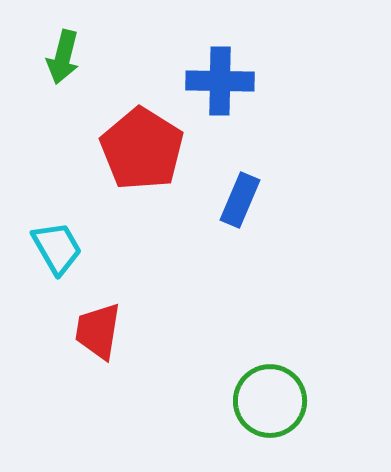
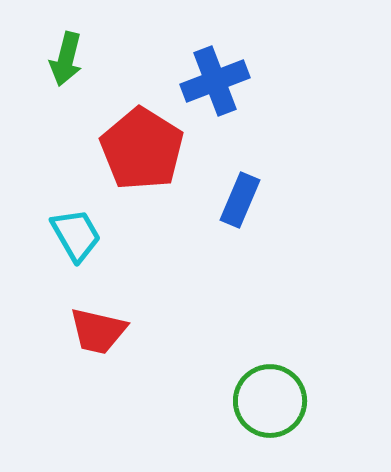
green arrow: moved 3 px right, 2 px down
blue cross: moved 5 px left; rotated 22 degrees counterclockwise
cyan trapezoid: moved 19 px right, 13 px up
red trapezoid: rotated 86 degrees counterclockwise
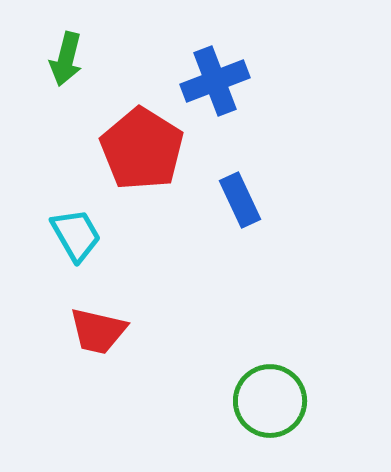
blue rectangle: rotated 48 degrees counterclockwise
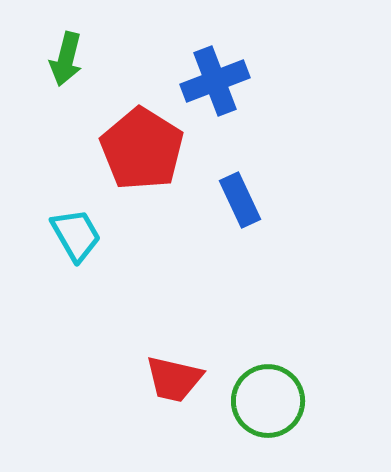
red trapezoid: moved 76 px right, 48 px down
green circle: moved 2 px left
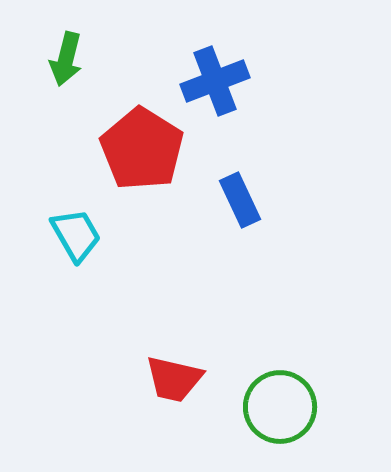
green circle: moved 12 px right, 6 px down
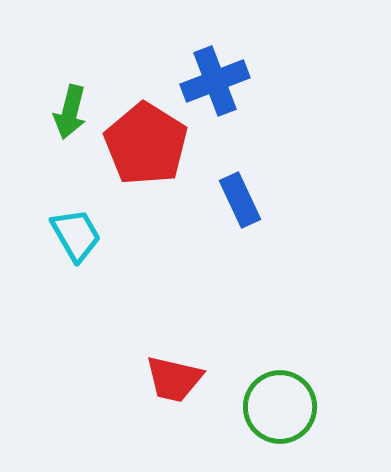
green arrow: moved 4 px right, 53 px down
red pentagon: moved 4 px right, 5 px up
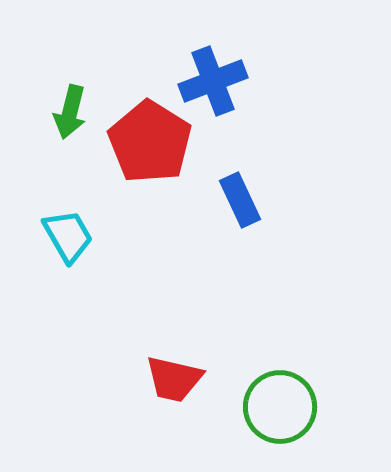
blue cross: moved 2 px left
red pentagon: moved 4 px right, 2 px up
cyan trapezoid: moved 8 px left, 1 px down
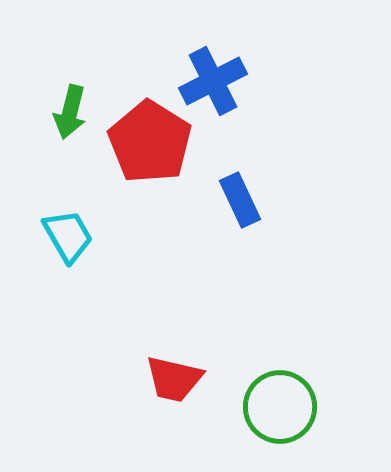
blue cross: rotated 6 degrees counterclockwise
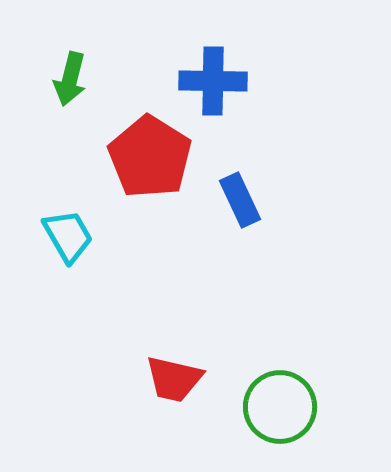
blue cross: rotated 28 degrees clockwise
green arrow: moved 33 px up
red pentagon: moved 15 px down
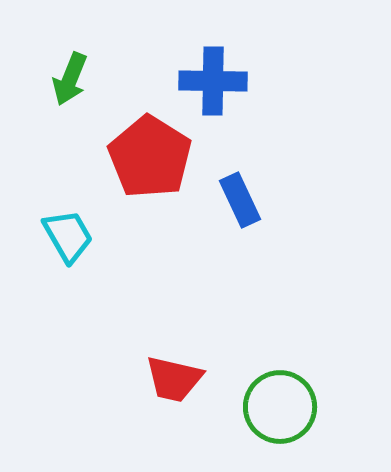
green arrow: rotated 8 degrees clockwise
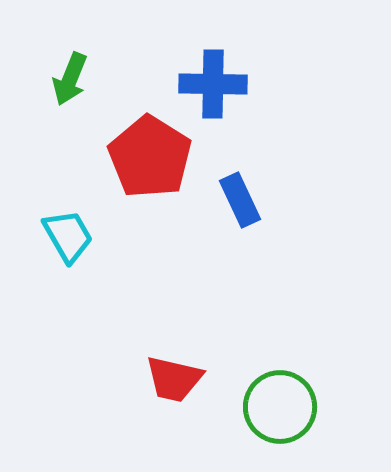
blue cross: moved 3 px down
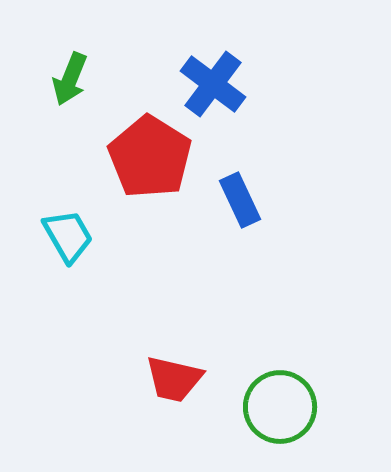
blue cross: rotated 36 degrees clockwise
